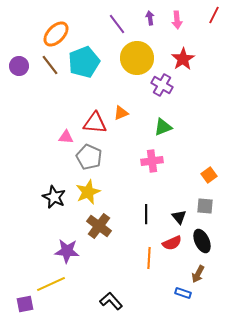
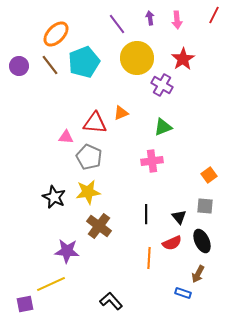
yellow star: rotated 15 degrees clockwise
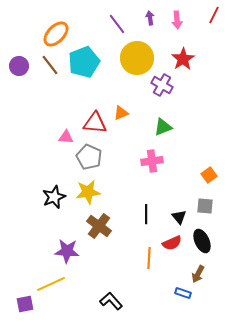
black star: rotated 25 degrees clockwise
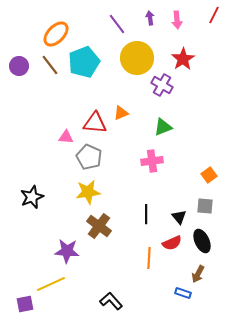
black star: moved 22 px left
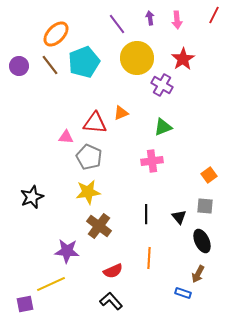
red semicircle: moved 59 px left, 28 px down
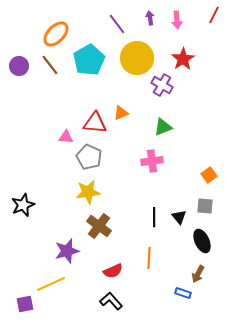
cyan pentagon: moved 5 px right, 2 px up; rotated 8 degrees counterclockwise
black star: moved 9 px left, 8 px down
black line: moved 8 px right, 3 px down
purple star: rotated 20 degrees counterclockwise
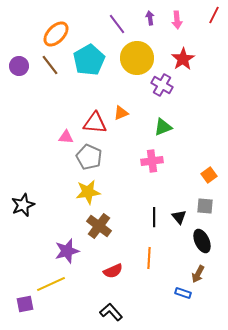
black L-shape: moved 11 px down
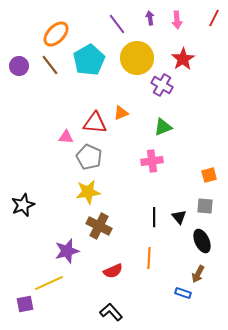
red line: moved 3 px down
orange square: rotated 21 degrees clockwise
brown cross: rotated 10 degrees counterclockwise
yellow line: moved 2 px left, 1 px up
